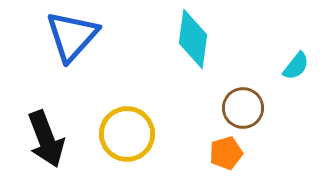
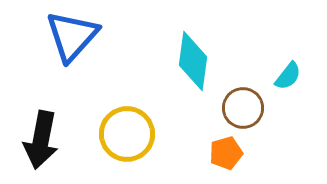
cyan diamond: moved 22 px down
cyan semicircle: moved 8 px left, 10 px down
black arrow: moved 5 px left, 1 px down; rotated 32 degrees clockwise
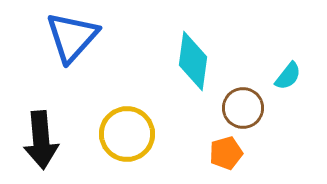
blue triangle: moved 1 px down
black arrow: rotated 16 degrees counterclockwise
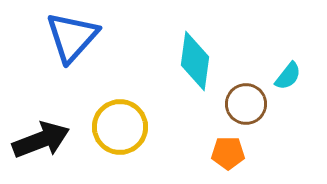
cyan diamond: moved 2 px right
brown circle: moved 3 px right, 4 px up
yellow circle: moved 7 px left, 7 px up
black arrow: rotated 106 degrees counterclockwise
orange pentagon: moved 2 px right; rotated 16 degrees clockwise
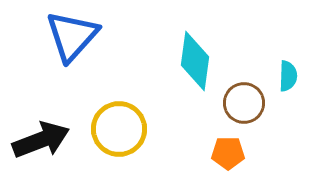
blue triangle: moved 1 px up
cyan semicircle: rotated 36 degrees counterclockwise
brown circle: moved 2 px left, 1 px up
yellow circle: moved 1 px left, 2 px down
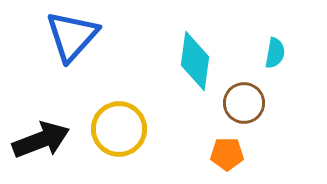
cyan semicircle: moved 13 px left, 23 px up; rotated 8 degrees clockwise
orange pentagon: moved 1 px left, 1 px down
